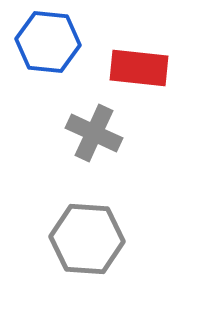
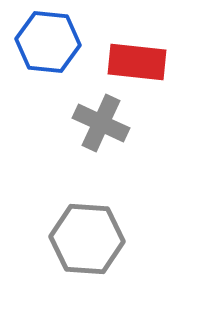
red rectangle: moved 2 px left, 6 px up
gray cross: moved 7 px right, 10 px up
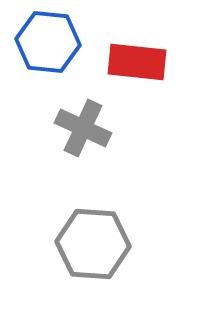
gray cross: moved 18 px left, 5 px down
gray hexagon: moved 6 px right, 5 px down
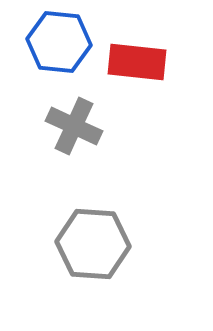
blue hexagon: moved 11 px right
gray cross: moved 9 px left, 2 px up
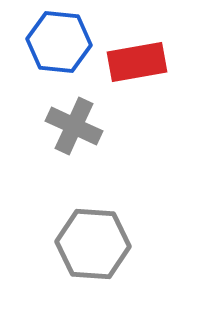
red rectangle: rotated 16 degrees counterclockwise
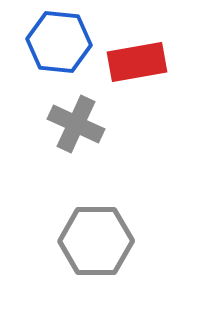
gray cross: moved 2 px right, 2 px up
gray hexagon: moved 3 px right, 3 px up; rotated 4 degrees counterclockwise
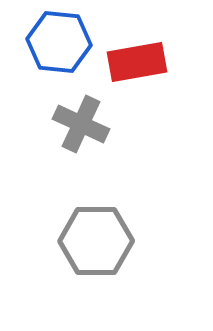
gray cross: moved 5 px right
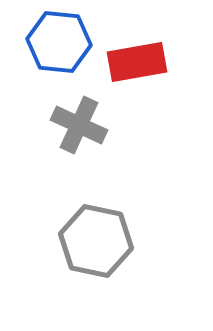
gray cross: moved 2 px left, 1 px down
gray hexagon: rotated 12 degrees clockwise
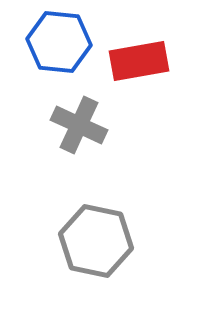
red rectangle: moved 2 px right, 1 px up
